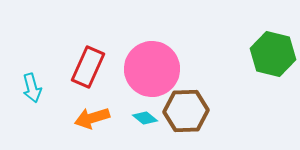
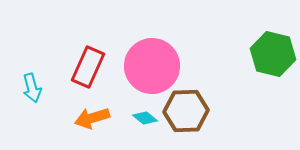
pink circle: moved 3 px up
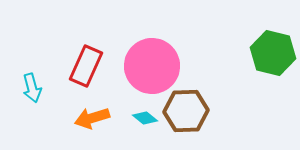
green hexagon: moved 1 px up
red rectangle: moved 2 px left, 1 px up
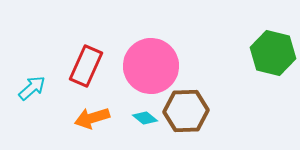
pink circle: moved 1 px left
cyan arrow: rotated 116 degrees counterclockwise
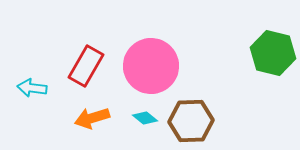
red rectangle: rotated 6 degrees clockwise
cyan arrow: rotated 132 degrees counterclockwise
brown hexagon: moved 5 px right, 10 px down
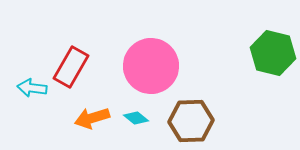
red rectangle: moved 15 px left, 1 px down
cyan diamond: moved 9 px left
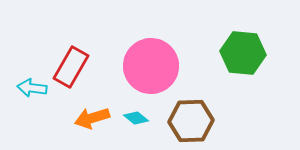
green hexagon: moved 30 px left; rotated 9 degrees counterclockwise
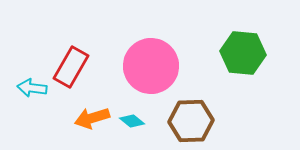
cyan diamond: moved 4 px left, 3 px down
